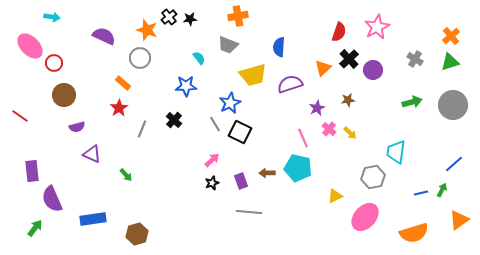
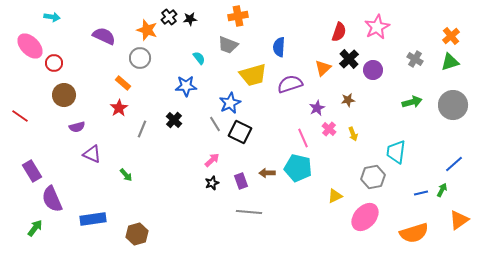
yellow arrow at (350, 133): moved 3 px right, 1 px down; rotated 24 degrees clockwise
purple rectangle at (32, 171): rotated 25 degrees counterclockwise
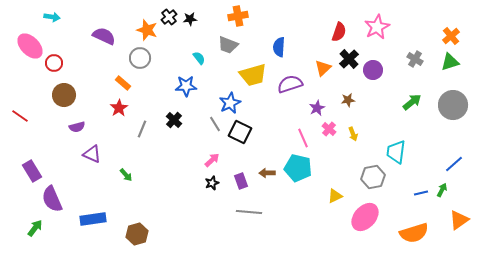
green arrow at (412, 102): rotated 24 degrees counterclockwise
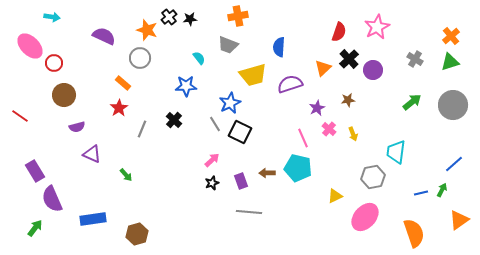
purple rectangle at (32, 171): moved 3 px right
orange semicircle at (414, 233): rotated 92 degrees counterclockwise
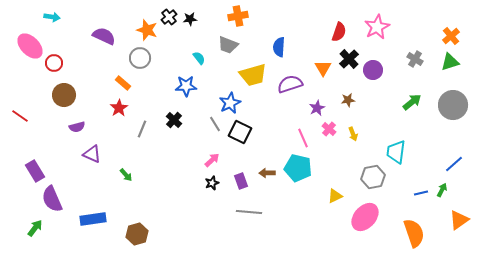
orange triangle at (323, 68): rotated 18 degrees counterclockwise
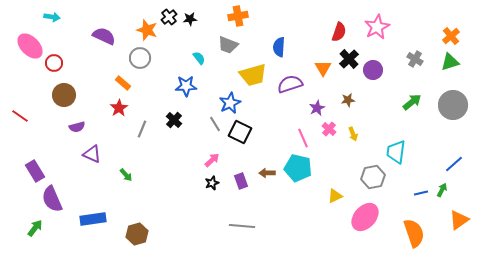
gray line at (249, 212): moved 7 px left, 14 px down
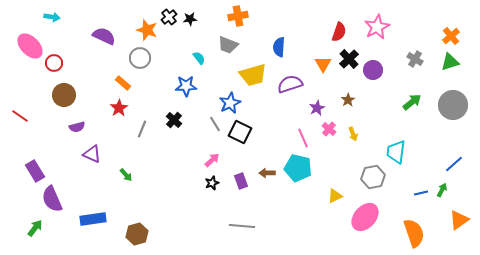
orange triangle at (323, 68): moved 4 px up
brown star at (348, 100): rotated 24 degrees counterclockwise
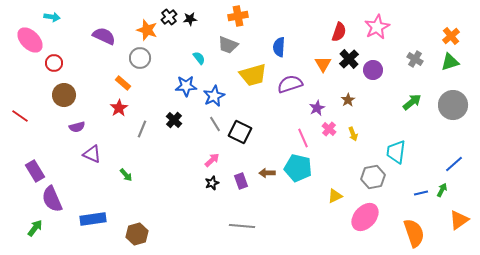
pink ellipse at (30, 46): moved 6 px up
blue star at (230, 103): moved 16 px left, 7 px up
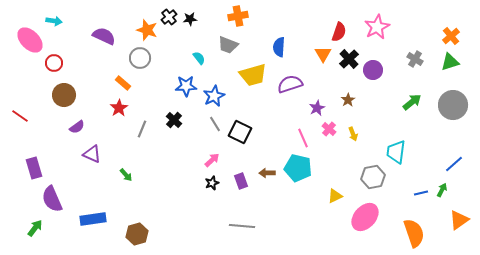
cyan arrow at (52, 17): moved 2 px right, 4 px down
orange triangle at (323, 64): moved 10 px up
purple semicircle at (77, 127): rotated 21 degrees counterclockwise
purple rectangle at (35, 171): moved 1 px left, 3 px up; rotated 15 degrees clockwise
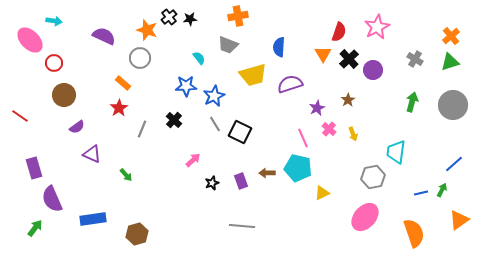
green arrow at (412, 102): rotated 36 degrees counterclockwise
pink arrow at (212, 160): moved 19 px left
yellow triangle at (335, 196): moved 13 px left, 3 px up
